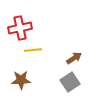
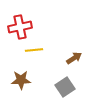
red cross: moved 1 px up
yellow line: moved 1 px right
gray square: moved 5 px left, 5 px down
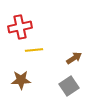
gray square: moved 4 px right, 1 px up
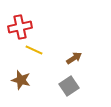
yellow line: rotated 30 degrees clockwise
brown star: rotated 18 degrees clockwise
